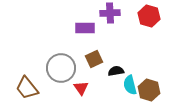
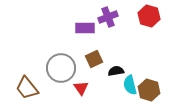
purple cross: moved 2 px left, 4 px down; rotated 18 degrees counterclockwise
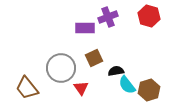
brown square: moved 1 px up
cyan semicircle: moved 3 px left; rotated 24 degrees counterclockwise
brown hexagon: rotated 25 degrees clockwise
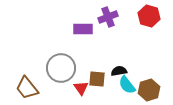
purple rectangle: moved 2 px left, 1 px down
brown square: moved 3 px right, 21 px down; rotated 30 degrees clockwise
black semicircle: moved 3 px right
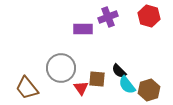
black semicircle: rotated 126 degrees counterclockwise
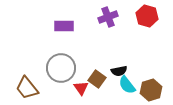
red hexagon: moved 2 px left
purple rectangle: moved 19 px left, 3 px up
black semicircle: rotated 56 degrees counterclockwise
brown square: rotated 30 degrees clockwise
brown hexagon: moved 2 px right
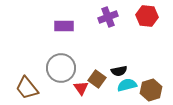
red hexagon: rotated 10 degrees counterclockwise
cyan semicircle: rotated 114 degrees clockwise
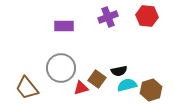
red triangle: rotated 49 degrees clockwise
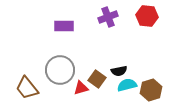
gray circle: moved 1 px left, 2 px down
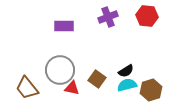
black semicircle: moved 7 px right; rotated 21 degrees counterclockwise
red triangle: moved 9 px left; rotated 28 degrees clockwise
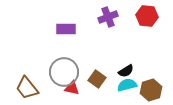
purple rectangle: moved 2 px right, 3 px down
gray circle: moved 4 px right, 2 px down
